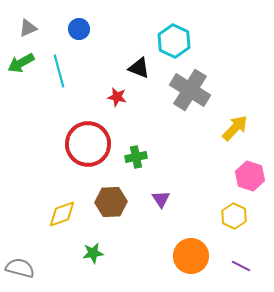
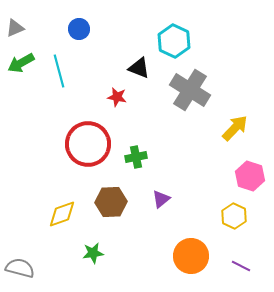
gray triangle: moved 13 px left
purple triangle: rotated 24 degrees clockwise
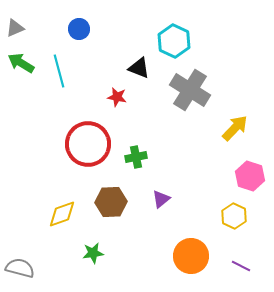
green arrow: rotated 60 degrees clockwise
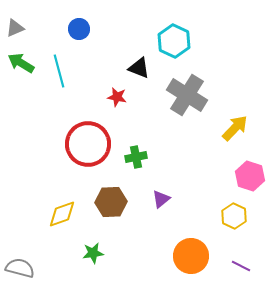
gray cross: moved 3 px left, 5 px down
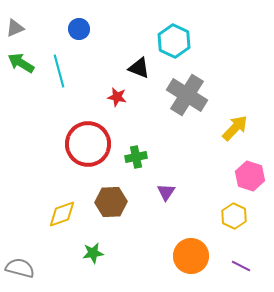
purple triangle: moved 5 px right, 7 px up; rotated 18 degrees counterclockwise
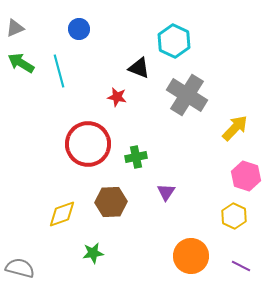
pink hexagon: moved 4 px left
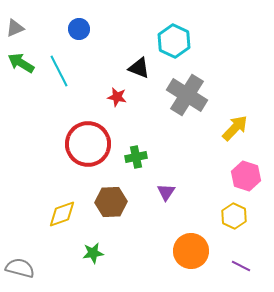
cyan line: rotated 12 degrees counterclockwise
orange circle: moved 5 px up
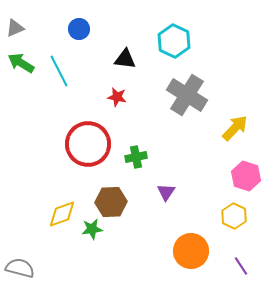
black triangle: moved 14 px left, 9 px up; rotated 15 degrees counterclockwise
green star: moved 1 px left, 24 px up
purple line: rotated 30 degrees clockwise
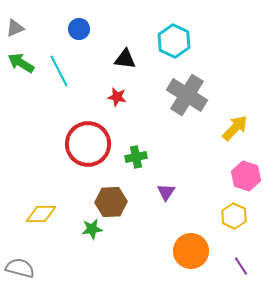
yellow diamond: moved 21 px left; rotated 20 degrees clockwise
